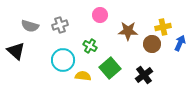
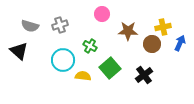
pink circle: moved 2 px right, 1 px up
black triangle: moved 3 px right
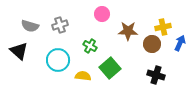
cyan circle: moved 5 px left
black cross: moved 12 px right; rotated 36 degrees counterclockwise
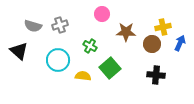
gray semicircle: moved 3 px right
brown star: moved 2 px left, 1 px down
black cross: rotated 12 degrees counterclockwise
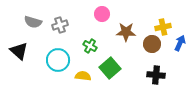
gray semicircle: moved 4 px up
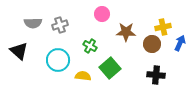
gray semicircle: moved 1 px down; rotated 18 degrees counterclockwise
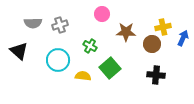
blue arrow: moved 3 px right, 5 px up
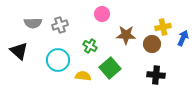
brown star: moved 3 px down
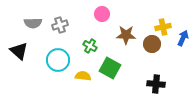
green square: rotated 20 degrees counterclockwise
black cross: moved 9 px down
